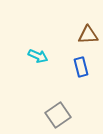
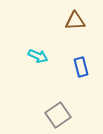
brown triangle: moved 13 px left, 14 px up
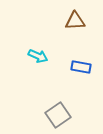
blue rectangle: rotated 66 degrees counterclockwise
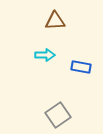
brown triangle: moved 20 px left
cyan arrow: moved 7 px right, 1 px up; rotated 24 degrees counterclockwise
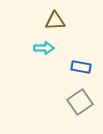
cyan arrow: moved 1 px left, 7 px up
gray square: moved 22 px right, 13 px up
